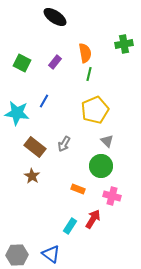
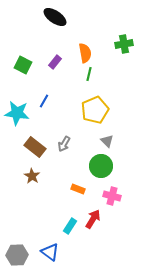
green square: moved 1 px right, 2 px down
blue triangle: moved 1 px left, 2 px up
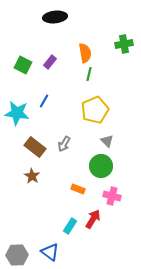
black ellipse: rotated 40 degrees counterclockwise
purple rectangle: moved 5 px left
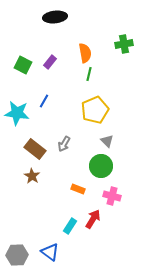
brown rectangle: moved 2 px down
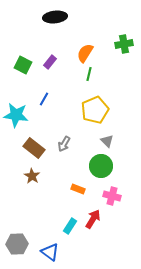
orange semicircle: rotated 138 degrees counterclockwise
blue line: moved 2 px up
cyan star: moved 1 px left, 2 px down
brown rectangle: moved 1 px left, 1 px up
gray hexagon: moved 11 px up
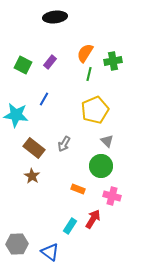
green cross: moved 11 px left, 17 px down
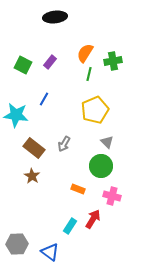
gray triangle: moved 1 px down
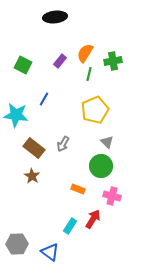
purple rectangle: moved 10 px right, 1 px up
gray arrow: moved 1 px left
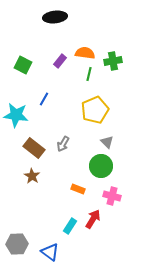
orange semicircle: rotated 66 degrees clockwise
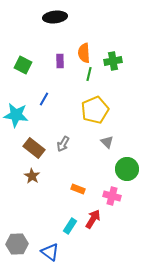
orange semicircle: moved 1 px left; rotated 102 degrees counterclockwise
purple rectangle: rotated 40 degrees counterclockwise
green circle: moved 26 px right, 3 px down
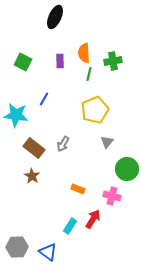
black ellipse: rotated 60 degrees counterclockwise
green square: moved 3 px up
gray triangle: rotated 24 degrees clockwise
gray hexagon: moved 3 px down
blue triangle: moved 2 px left
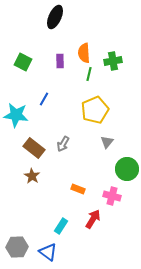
cyan rectangle: moved 9 px left
